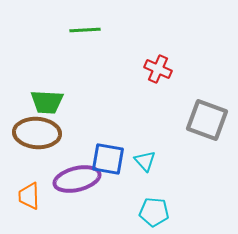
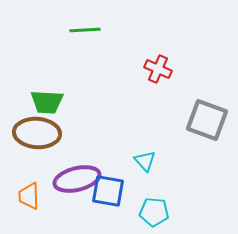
blue square: moved 32 px down
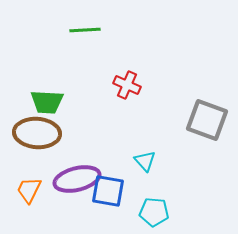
red cross: moved 31 px left, 16 px down
orange trapezoid: moved 6 px up; rotated 28 degrees clockwise
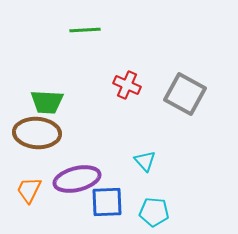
gray square: moved 22 px left, 26 px up; rotated 9 degrees clockwise
blue square: moved 1 px left, 11 px down; rotated 12 degrees counterclockwise
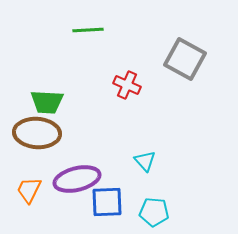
green line: moved 3 px right
gray square: moved 35 px up
